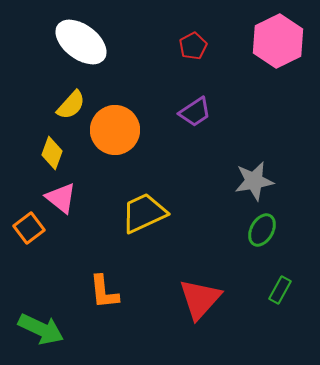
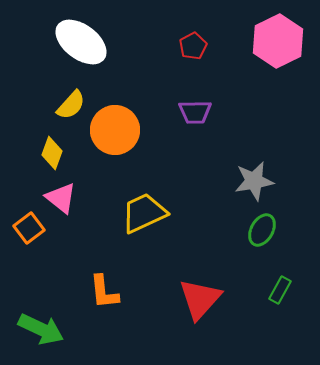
purple trapezoid: rotated 32 degrees clockwise
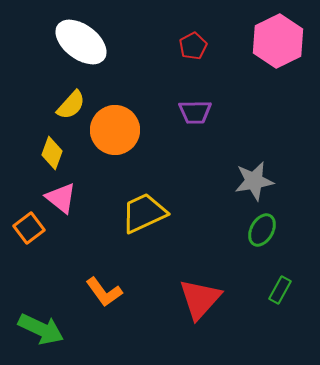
orange L-shape: rotated 30 degrees counterclockwise
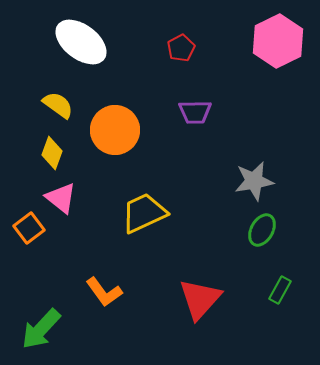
red pentagon: moved 12 px left, 2 px down
yellow semicircle: moved 13 px left; rotated 96 degrees counterclockwise
green arrow: rotated 108 degrees clockwise
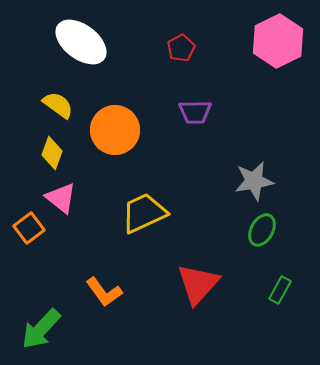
red triangle: moved 2 px left, 15 px up
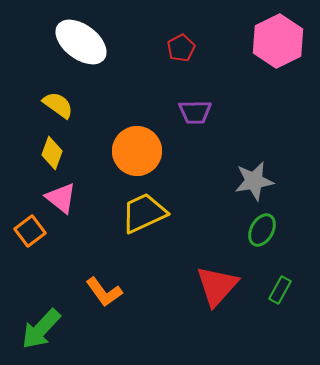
orange circle: moved 22 px right, 21 px down
orange square: moved 1 px right, 3 px down
red triangle: moved 19 px right, 2 px down
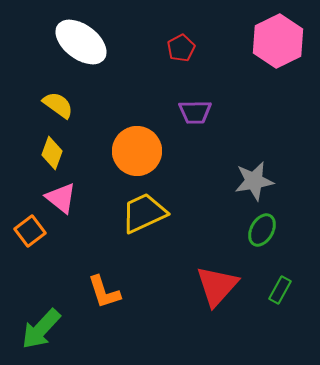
orange L-shape: rotated 18 degrees clockwise
